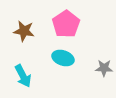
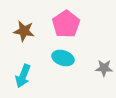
cyan arrow: rotated 50 degrees clockwise
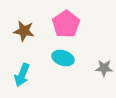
cyan arrow: moved 1 px left, 1 px up
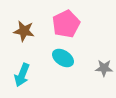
pink pentagon: rotated 8 degrees clockwise
cyan ellipse: rotated 15 degrees clockwise
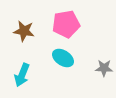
pink pentagon: rotated 16 degrees clockwise
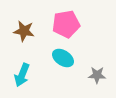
gray star: moved 7 px left, 7 px down
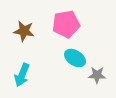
cyan ellipse: moved 12 px right
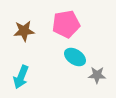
brown star: rotated 15 degrees counterclockwise
cyan ellipse: moved 1 px up
cyan arrow: moved 1 px left, 2 px down
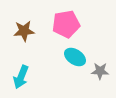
gray star: moved 3 px right, 4 px up
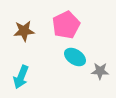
pink pentagon: moved 1 px down; rotated 16 degrees counterclockwise
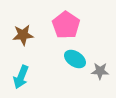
pink pentagon: rotated 12 degrees counterclockwise
brown star: moved 1 px left, 4 px down
cyan ellipse: moved 2 px down
